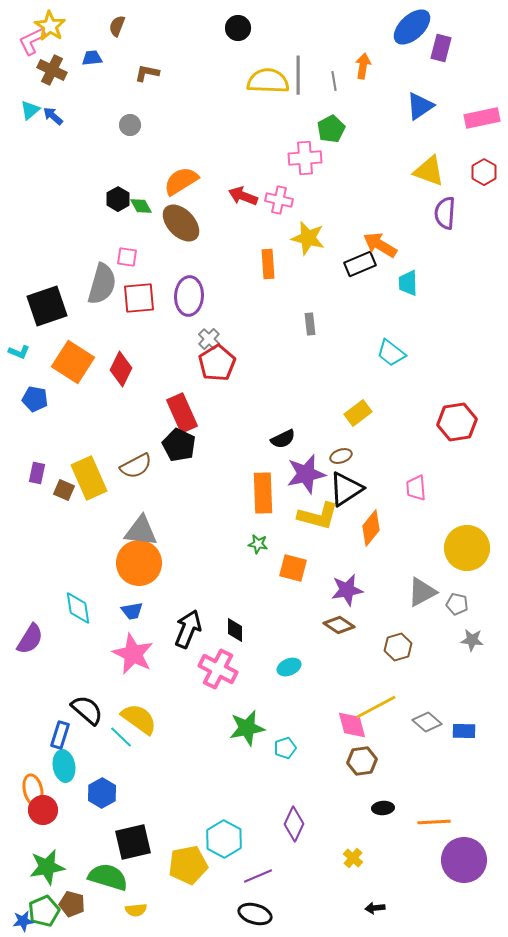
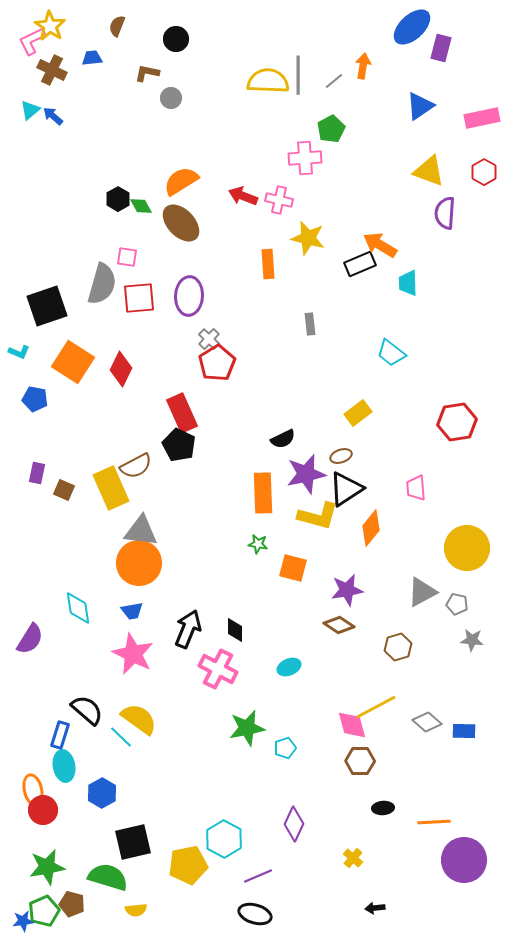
black circle at (238, 28): moved 62 px left, 11 px down
gray line at (334, 81): rotated 60 degrees clockwise
gray circle at (130, 125): moved 41 px right, 27 px up
yellow rectangle at (89, 478): moved 22 px right, 10 px down
brown hexagon at (362, 761): moved 2 px left; rotated 8 degrees clockwise
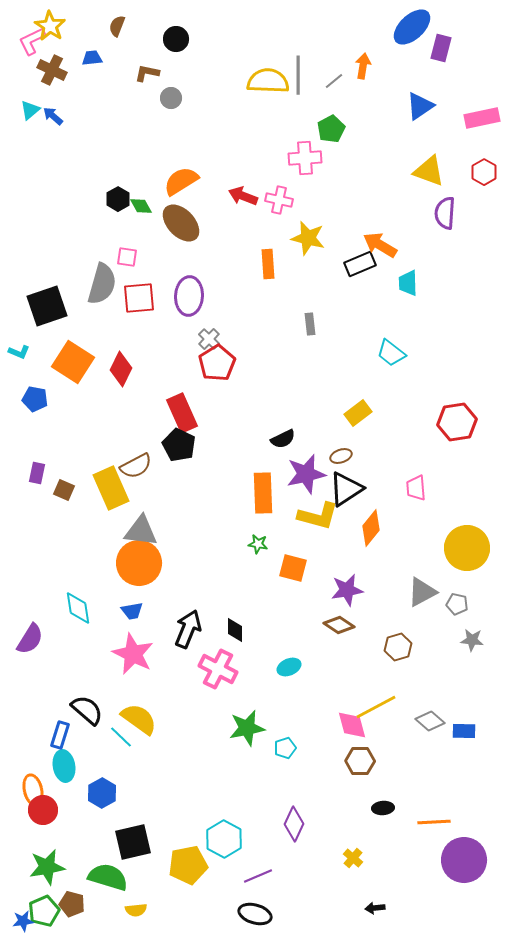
gray diamond at (427, 722): moved 3 px right, 1 px up
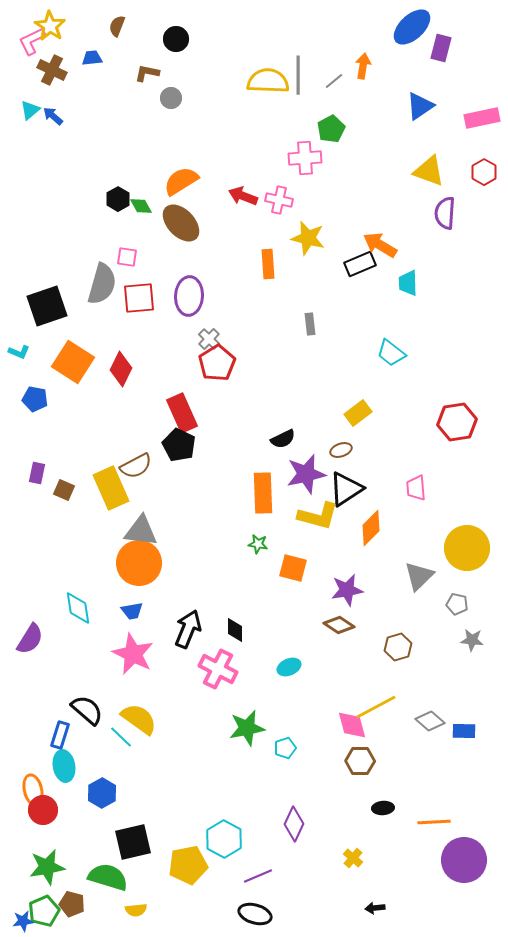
brown ellipse at (341, 456): moved 6 px up
orange diamond at (371, 528): rotated 6 degrees clockwise
gray triangle at (422, 592): moved 3 px left, 16 px up; rotated 16 degrees counterclockwise
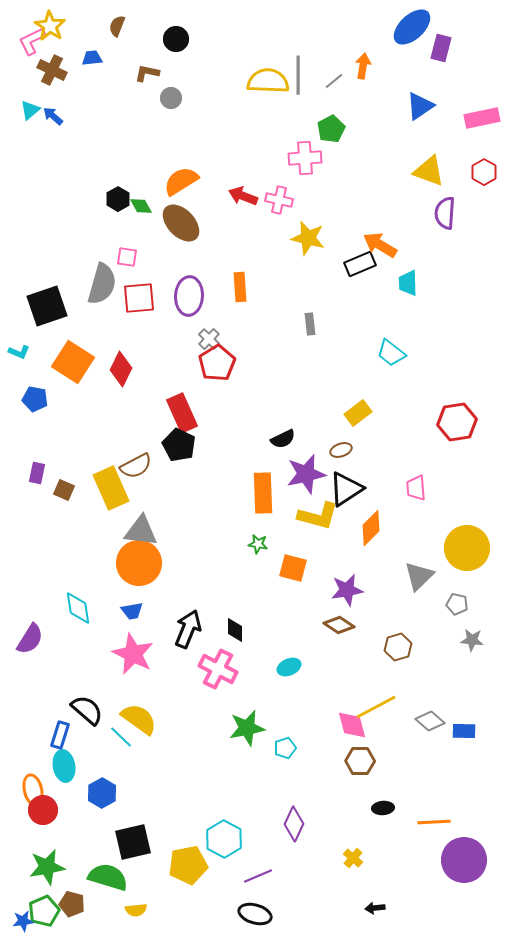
orange rectangle at (268, 264): moved 28 px left, 23 px down
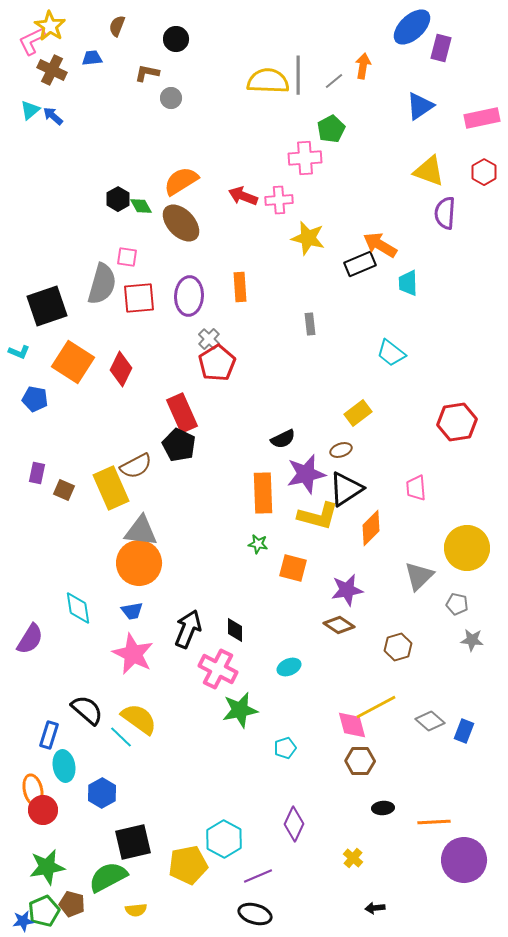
pink cross at (279, 200): rotated 16 degrees counterclockwise
green star at (247, 728): moved 7 px left, 18 px up
blue rectangle at (464, 731): rotated 70 degrees counterclockwise
blue rectangle at (60, 735): moved 11 px left
green semicircle at (108, 877): rotated 45 degrees counterclockwise
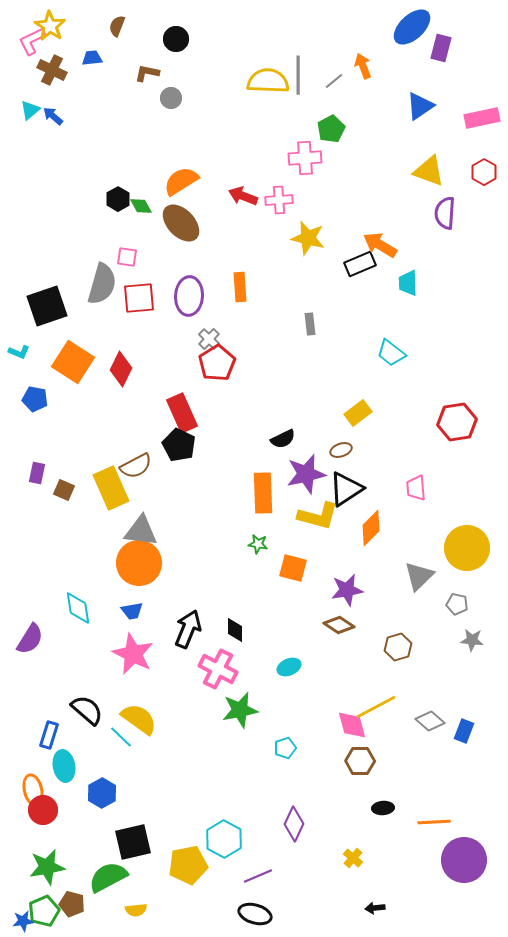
orange arrow at (363, 66): rotated 30 degrees counterclockwise
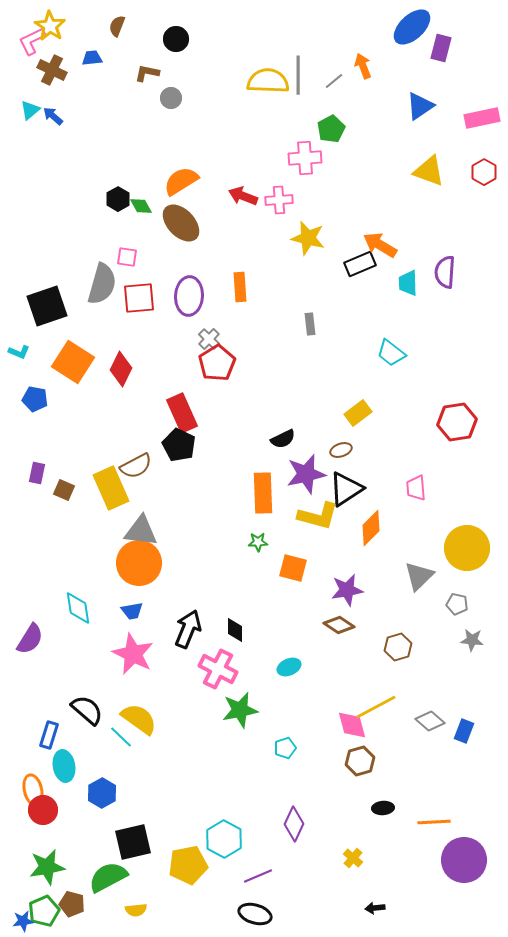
purple semicircle at (445, 213): moved 59 px down
green star at (258, 544): moved 2 px up; rotated 12 degrees counterclockwise
brown hexagon at (360, 761): rotated 16 degrees counterclockwise
